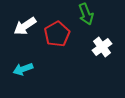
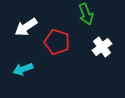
white arrow: moved 1 px right, 1 px down
red pentagon: moved 8 px down; rotated 25 degrees counterclockwise
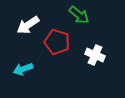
green arrow: moved 7 px left, 1 px down; rotated 30 degrees counterclockwise
white arrow: moved 2 px right, 2 px up
white cross: moved 7 px left, 8 px down; rotated 30 degrees counterclockwise
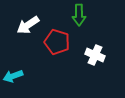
green arrow: rotated 50 degrees clockwise
cyan arrow: moved 10 px left, 7 px down
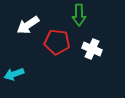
red pentagon: rotated 10 degrees counterclockwise
white cross: moved 3 px left, 6 px up
cyan arrow: moved 1 px right, 2 px up
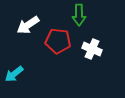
red pentagon: moved 1 px right, 1 px up
cyan arrow: rotated 18 degrees counterclockwise
